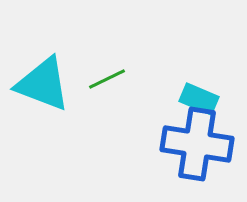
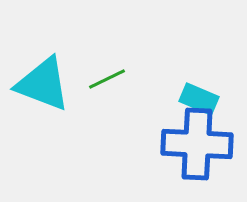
blue cross: rotated 6 degrees counterclockwise
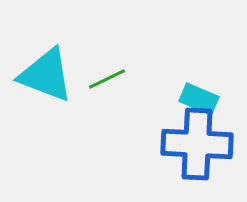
cyan triangle: moved 3 px right, 9 px up
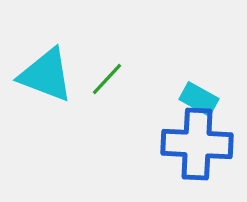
green line: rotated 21 degrees counterclockwise
cyan rectangle: rotated 6 degrees clockwise
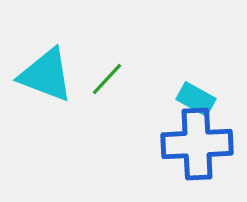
cyan rectangle: moved 3 px left
blue cross: rotated 6 degrees counterclockwise
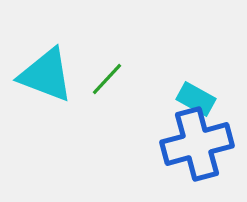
blue cross: rotated 12 degrees counterclockwise
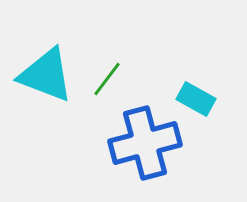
green line: rotated 6 degrees counterclockwise
blue cross: moved 52 px left, 1 px up
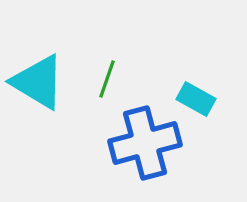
cyan triangle: moved 8 px left, 7 px down; rotated 10 degrees clockwise
green line: rotated 18 degrees counterclockwise
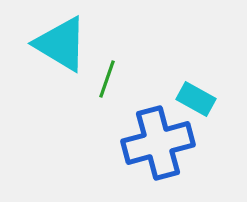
cyan triangle: moved 23 px right, 38 px up
blue cross: moved 13 px right
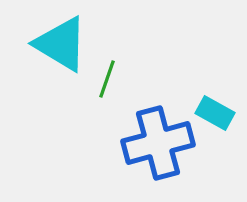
cyan rectangle: moved 19 px right, 14 px down
